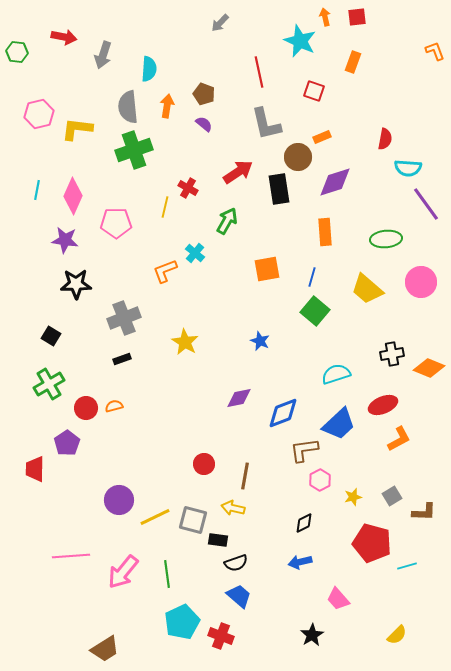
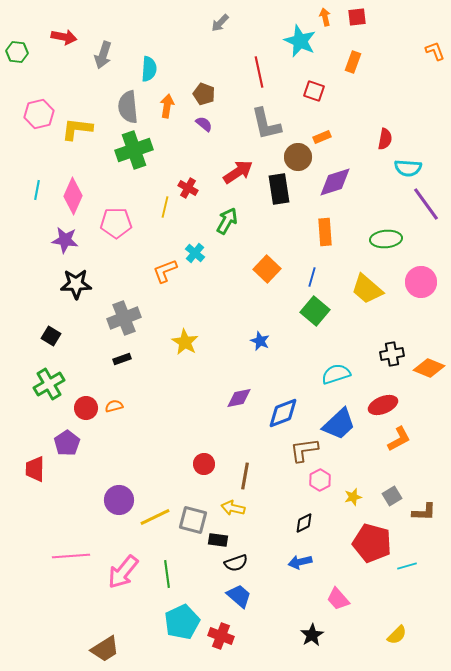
orange square at (267, 269): rotated 36 degrees counterclockwise
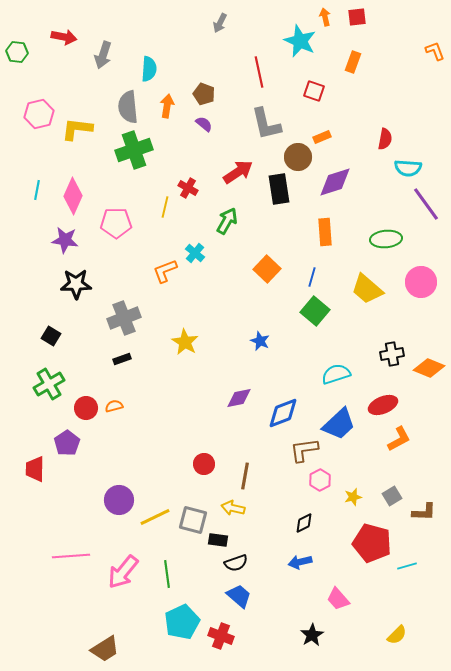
gray arrow at (220, 23): rotated 18 degrees counterclockwise
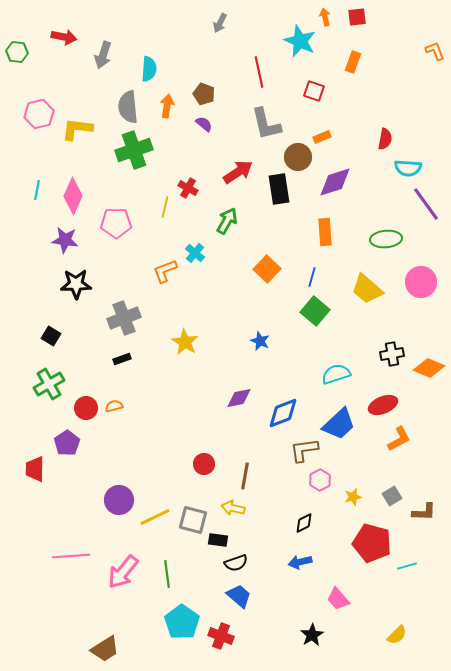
cyan pentagon at (182, 622): rotated 12 degrees counterclockwise
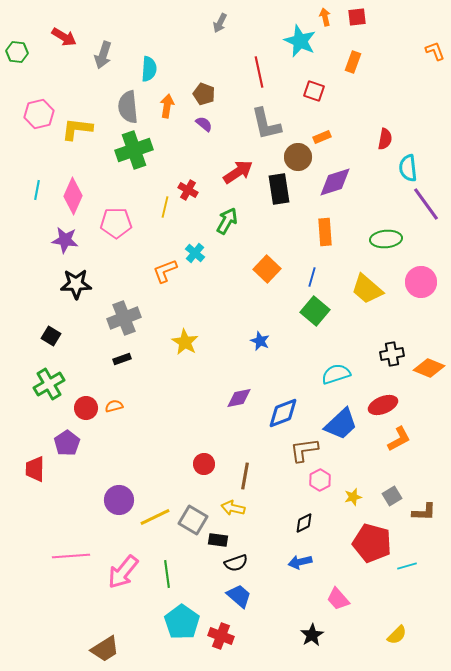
red arrow at (64, 37): rotated 20 degrees clockwise
cyan semicircle at (408, 168): rotated 80 degrees clockwise
red cross at (188, 188): moved 2 px down
blue trapezoid at (339, 424): moved 2 px right
gray square at (193, 520): rotated 16 degrees clockwise
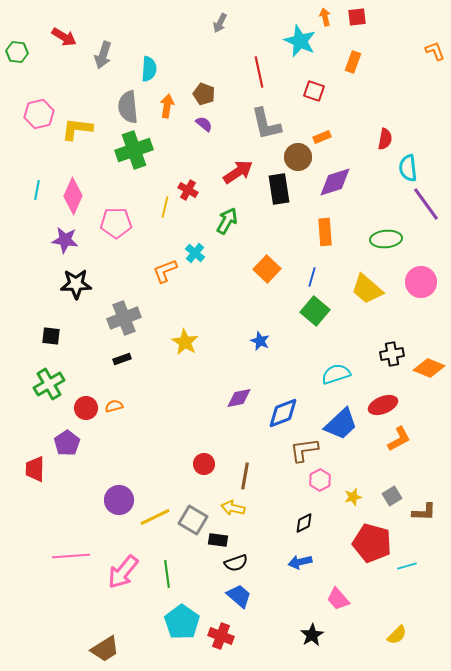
black square at (51, 336): rotated 24 degrees counterclockwise
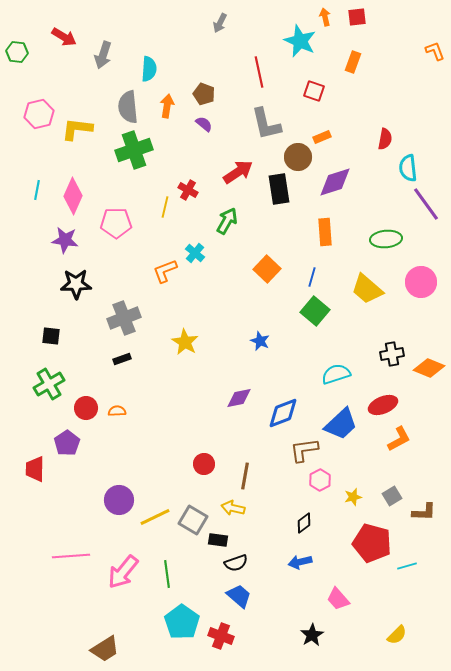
orange semicircle at (114, 406): moved 3 px right, 5 px down; rotated 12 degrees clockwise
black diamond at (304, 523): rotated 10 degrees counterclockwise
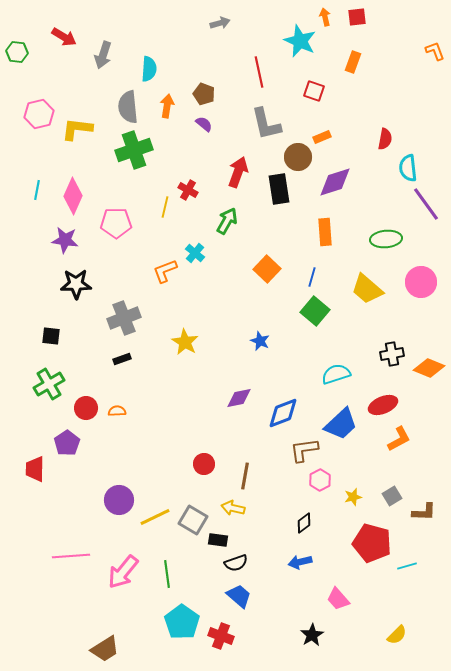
gray arrow at (220, 23): rotated 132 degrees counterclockwise
red arrow at (238, 172): rotated 36 degrees counterclockwise
